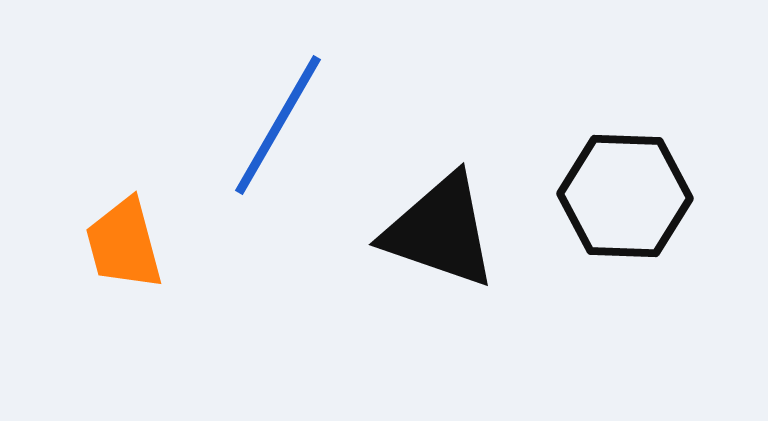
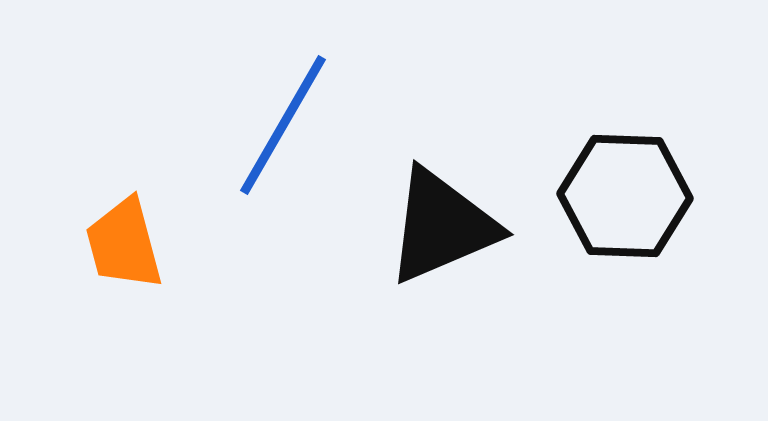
blue line: moved 5 px right
black triangle: moved 2 px right, 5 px up; rotated 42 degrees counterclockwise
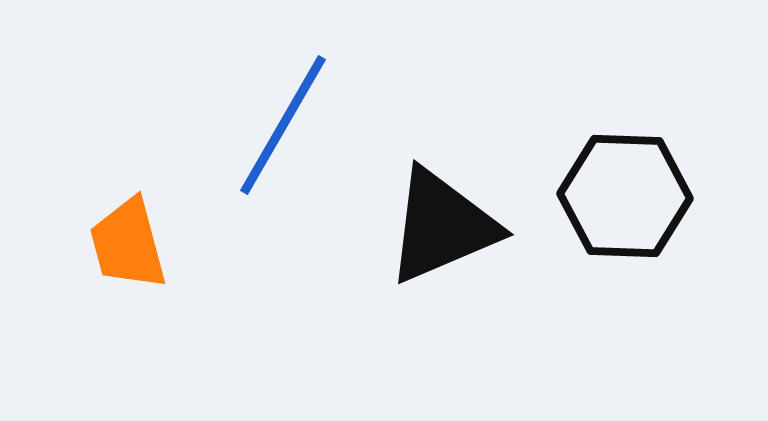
orange trapezoid: moved 4 px right
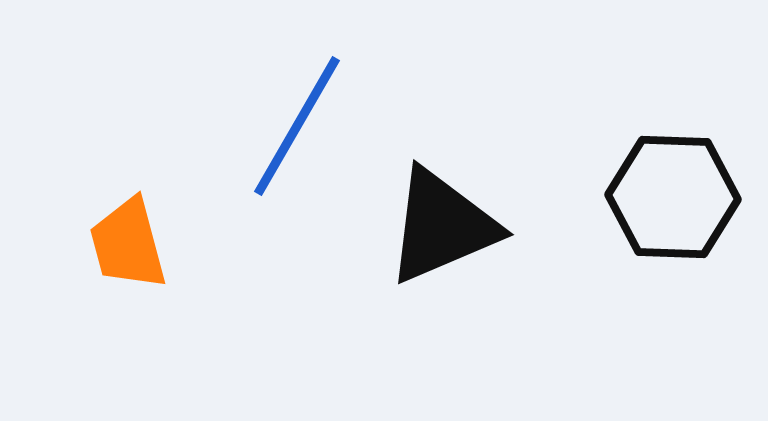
blue line: moved 14 px right, 1 px down
black hexagon: moved 48 px right, 1 px down
